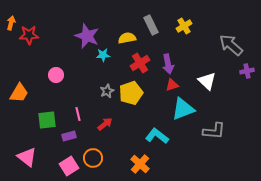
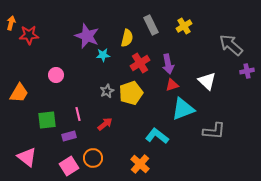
yellow semicircle: rotated 114 degrees clockwise
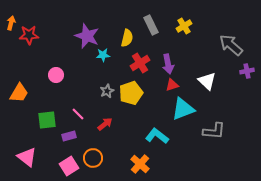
pink line: rotated 32 degrees counterclockwise
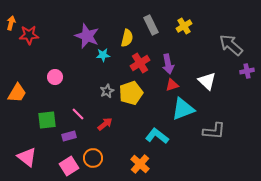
pink circle: moved 1 px left, 2 px down
orange trapezoid: moved 2 px left
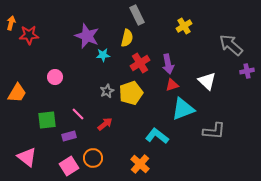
gray rectangle: moved 14 px left, 10 px up
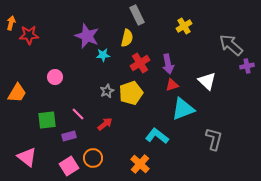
purple cross: moved 5 px up
gray L-shape: moved 8 px down; rotated 80 degrees counterclockwise
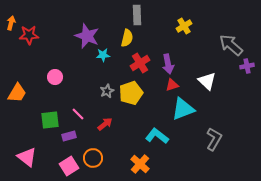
gray rectangle: rotated 24 degrees clockwise
green square: moved 3 px right
gray L-shape: rotated 15 degrees clockwise
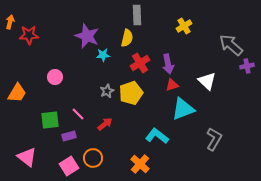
orange arrow: moved 1 px left, 1 px up
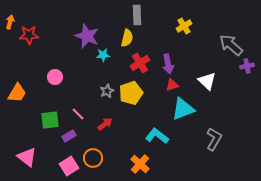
purple rectangle: rotated 16 degrees counterclockwise
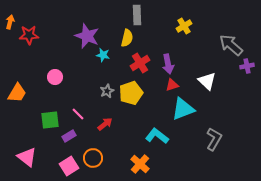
cyan star: rotated 16 degrees clockwise
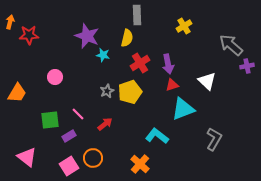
yellow pentagon: moved 1 px left, 1 px up
